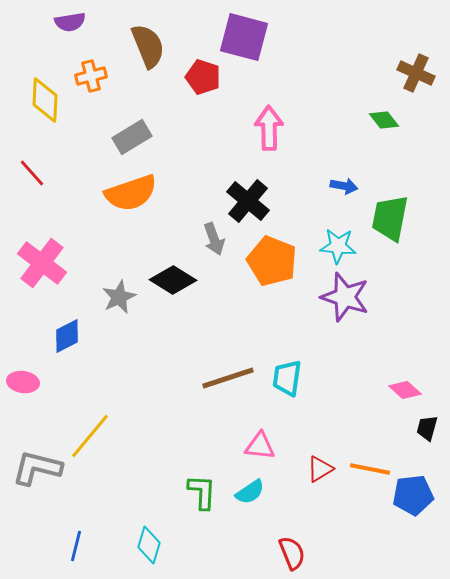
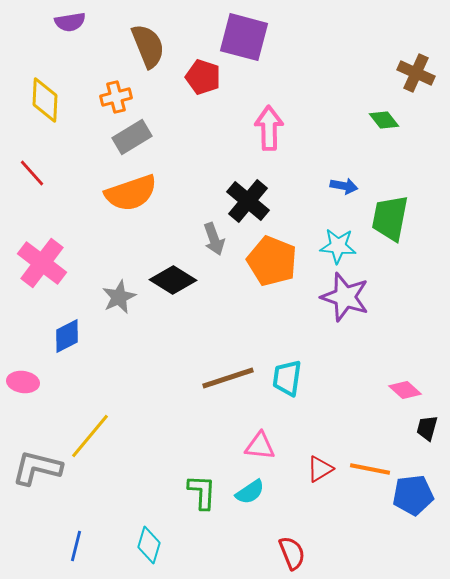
orange cross: moved 25 px right, 21 px down
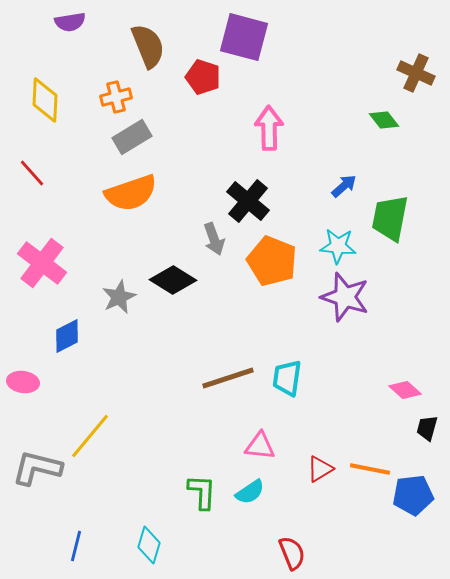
blue arrow: rotated 52 degrees counterclockwise
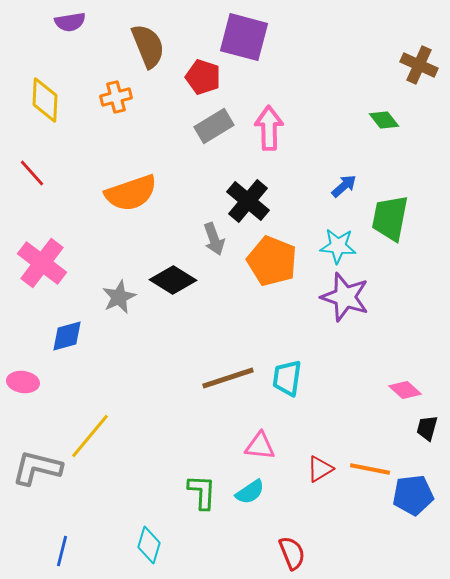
brown cross: moved 3 px right, 8 px up
gray rectangle: moved 82 px right, 11 px up
blue diamond: rotated 12 degrees clockwise
blue line: moved 14 px left, 5 px down
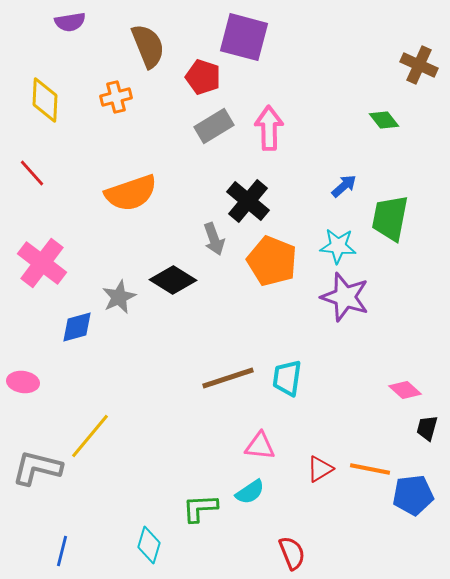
blue diamond: moved 10 px right, 9 px up
green L-shape: moved 2 px left, 16 px down; rotated 96 degrees counterclockwise
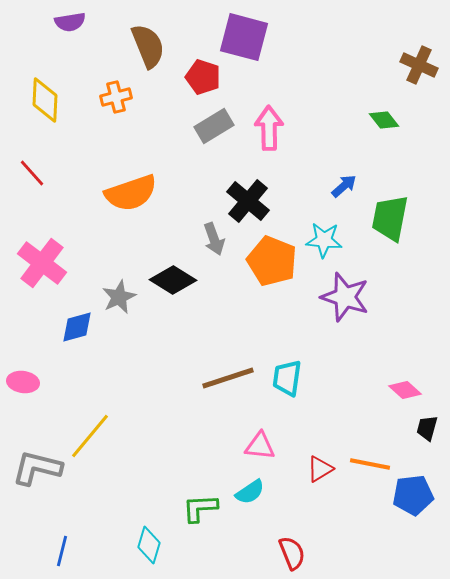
cyan star: moved 14 px left, 6 px up
orange line: moved 5 px up
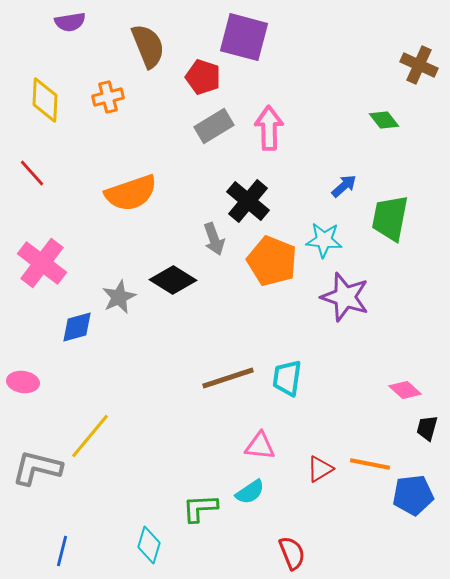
orange cross: moved 8 px left
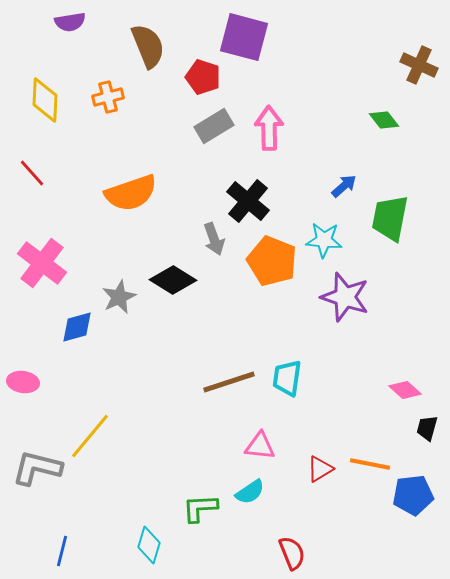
brown line: moved 1 px right, 4 px down
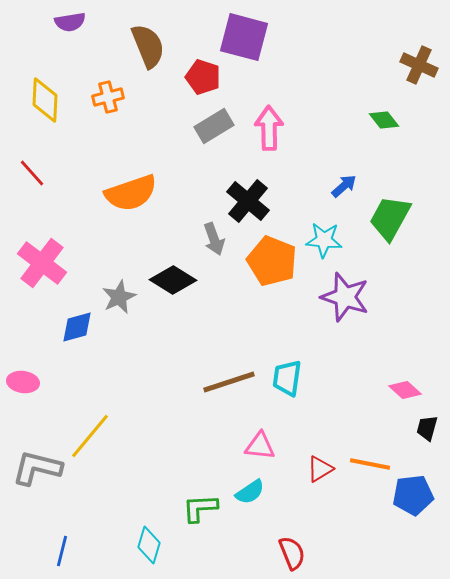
green trapezoid: rotated 18 degrees clockwise
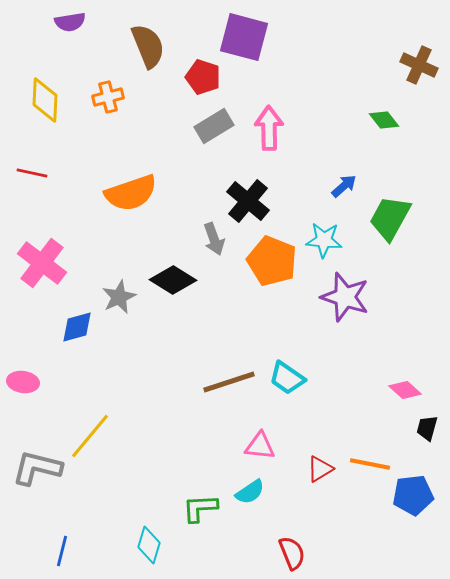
red line: rotated 36 degrees counterclockwise
cyan trapezoid: rotated 63 degrees counterclockwise
